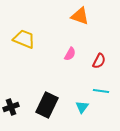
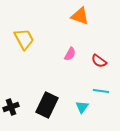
yellow trapezoid: rotated 40 degrees clockwise
red semicircle: rotated 98 degrees clockwise
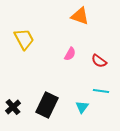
black cross: moved 2 px right; rotated 21 degrees counterclockwise
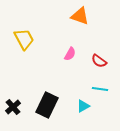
cyan line: moved 1 px left, 2 px up
cyan triangle: moved 1 px right, 1 px up; rotated 24 degrees clockwise
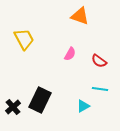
black rectangle: moved 7 px left, 5 px up
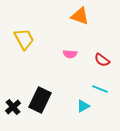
pink semicircle: rotated 64 degrees clockwise
red semicircle: moved 3 px right, 1 px up
cyan line: rotated 14 degrees clockwise
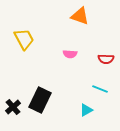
red semicircle: moved 4 px right, 1 px up; rotated 35 degrees counterclockwise
cyan triangle: moved 3 px right, 4 px down
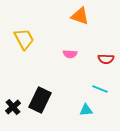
cyan triangle: rotated 24 degrees clockwise
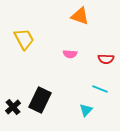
cyan triangle: rotated 40 degrees counterclockwise
